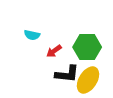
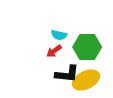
cyan semicircle: moved 27 px right
yellow ellipse: moved 2 px left; rotated 32 degrees clockwise
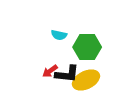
red arrow: moved 4 px left, 20 px down
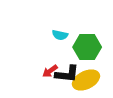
cyan semicircle: moved 1 px right
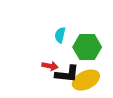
cyan semicircle: rotated 91 degrees clockwise
red arrow: moved 5 px up; rotated 133 degrees counterclockwise
